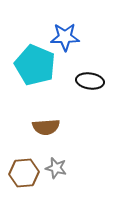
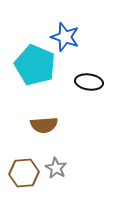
blue star: rotated 20 degrees clockwise
black ellipse: moved 1 px left, 1 px down
brown semicircle: moved 2 px left, 2 px up
gray star: rotated 15 degrees clockwise
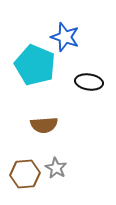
brown hexagon: moved 1 px right, 1 px down
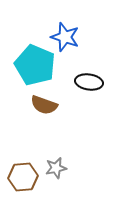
brown semicircle: moved 20 px up; rotated 24 degrees clockwise
gray star: rotated 30 degrees clockwise
brown hexagon: moved 2 px left, 3 px down
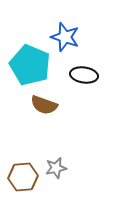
cyan pentagon: moved 5 px left
black ellipse: moved 5 px left, 7 px up
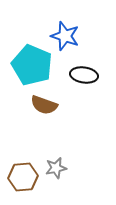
blue star: moved 1 px up
cyan pentagon: moved 2 px right
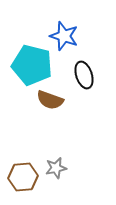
blue star: moved 1 px left
cyan pentagon: rotated 9 degrees counterclockwise
black ellipse: rotated 64 degrees clockwise
brown semicircle: moved 6 px right, 5 px up
